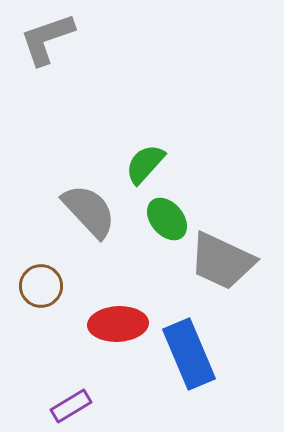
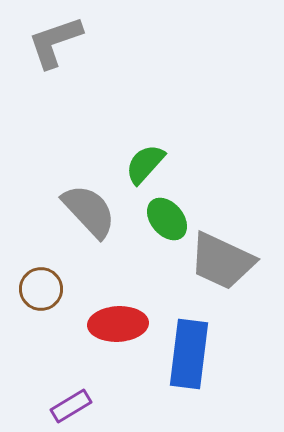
gray L-shape: moved 8 px right, 3 px down
brown circle: moved 3 px down
blue rectangle: rotated 30 degrees clockwise
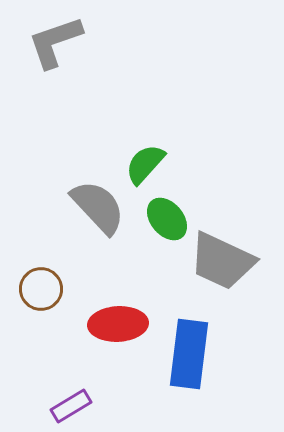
gray semicircle: moved 9 px right, 4 px up
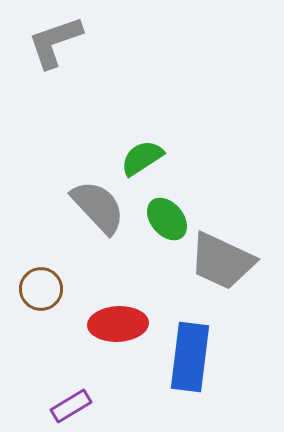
green semicircle: moved 3 px left, 6 px up; rotated 15 degrees clockwise
blue rectangle: moved 1 px right, 3 px down
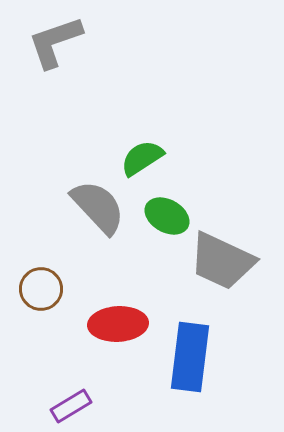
green ellipse: moved 3 px up; rotated 21 degrees counterclockwise
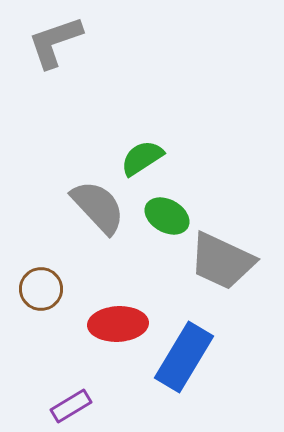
blue rectangle: moved 6 px left; rotated 24 degrees clockwise
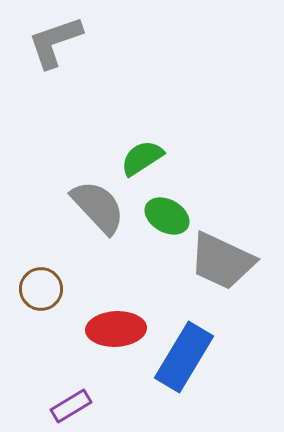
red ellipse: moved 2 px left, 5 px down
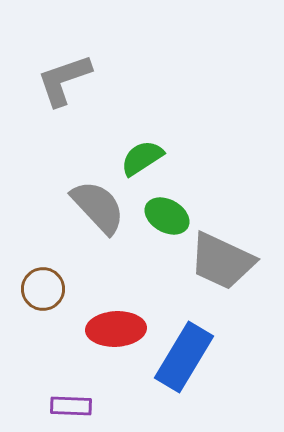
gray L-shape: moved 9 px right, 38 px down
brown circle: moved 2 px right
purple rectangle: rotated 33 degrees clockwise
